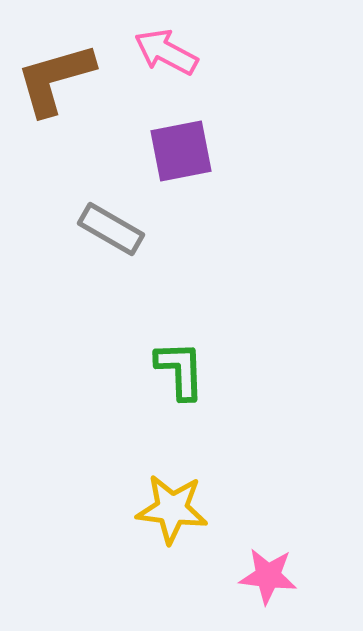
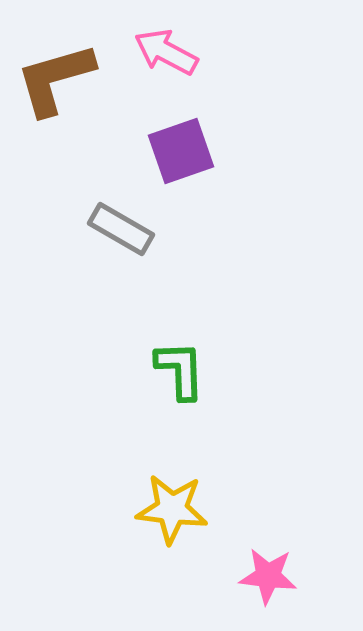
purple square: rotated 8 degrees counterclockwise
gray rectangle: moved 10 px right
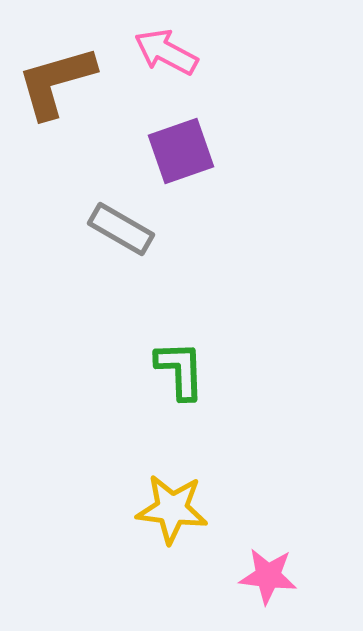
brown L-shape: moved 1 px right, 3 px down
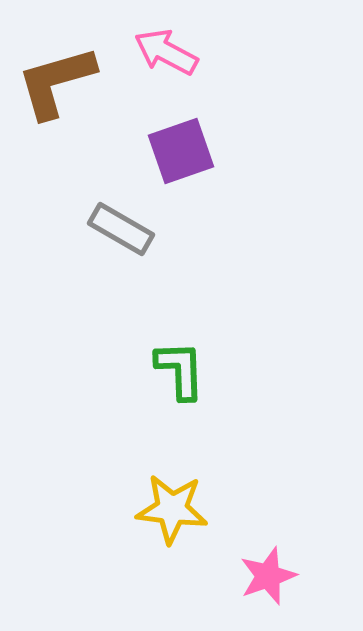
pink star: rotated 26 degrees counterclockwise
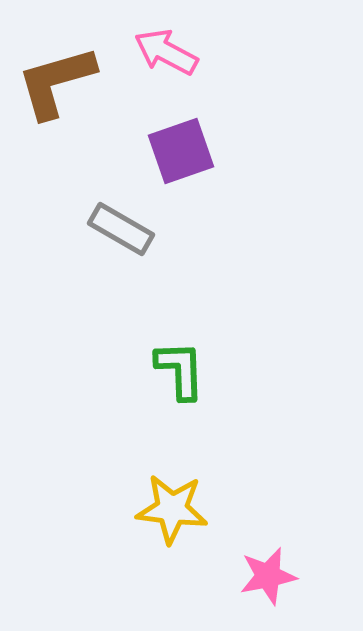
pink star: rotated 8 degrees clockwise
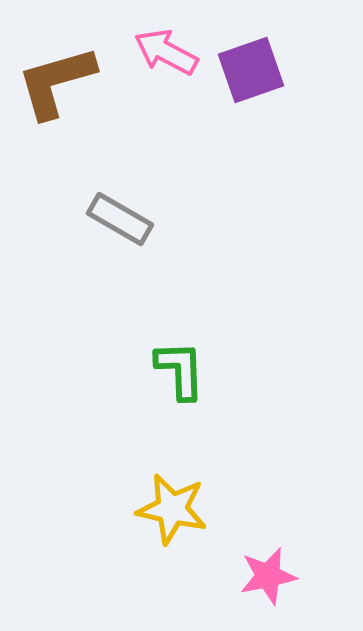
purple square: moved 70 px right, 81 px up
gray rectangle: moved 1 px left, 10 px up
yellow star: rotated 6 degrees clockwise
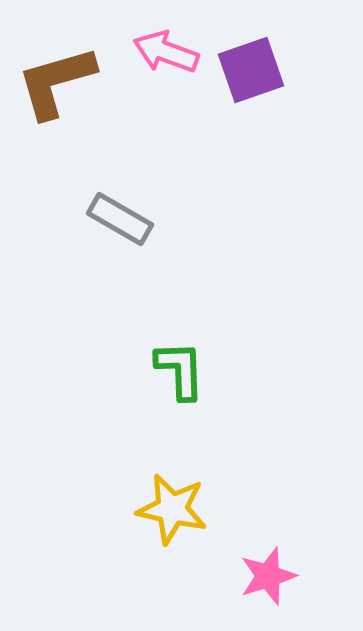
pink arrow: rotated 8 degrees counterclockwise
pink star: rotated 6 degrees counterclockwise
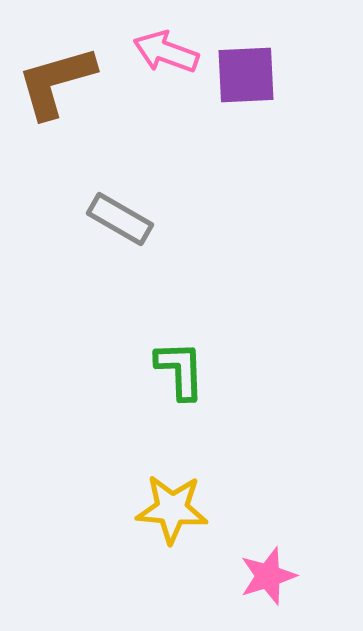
purple square: moved 5 px left, 5 px down; rotated 16 degrees clockwise
yellow star: rotated 8 degrees counterclockwise
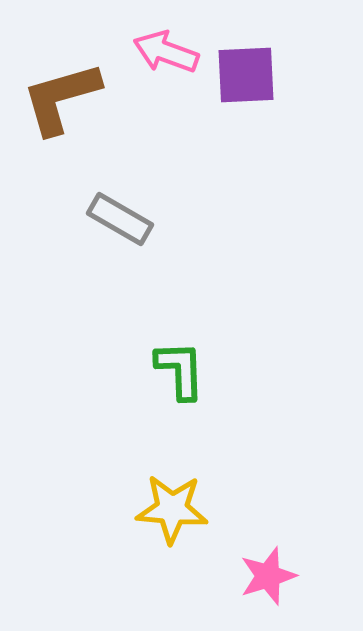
brown L-shape: moved 5 px right, 16 px down
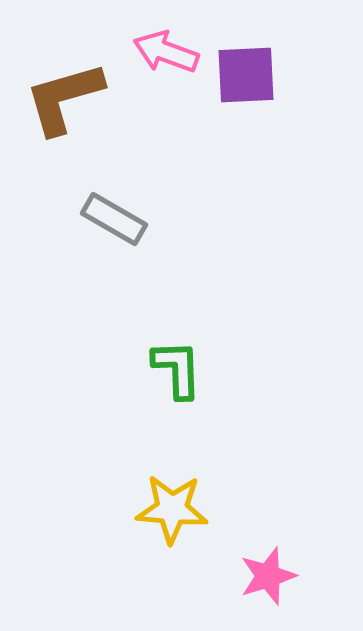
brown L-shape: moved 3 px right
gray rectangle: moved 6 px left
green L-shape: moved 3 px left, 1 px up
